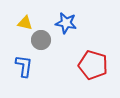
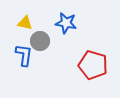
gray circle: moved 1 px left, 1 px down
blue L-shape: moved 11 px up
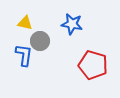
blue star: moved 6 px right, 1 px down
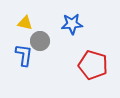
blue star: rotated 15 degrees counterclockwise
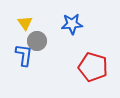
yellow triangle: rotated 42 degrees clockwise
gray circle: moved 3 px left
red pentagon: moved 2 px down
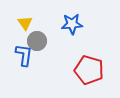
red pentagon: moved 4 px left, 3 px down
